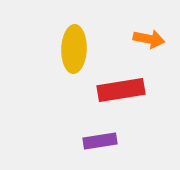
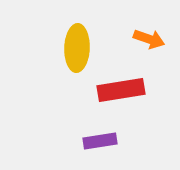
orange arrow: rotated 8 degrees clockwise
yellow ellipse: moved 3 px right, 1 px up
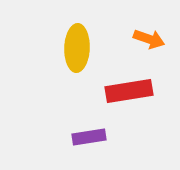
red rectangle: moved 8 px right, 1 px down
purple rectangle: moved 11 px left, 4 px up
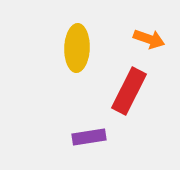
red rectangle: rotated 54 degrees counterclockwise
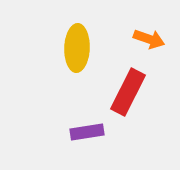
red rectangle: moved 1 px left, 1 px down
purple rectangle: moved 2 px left, 5 px up
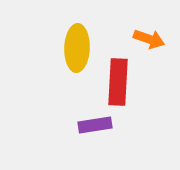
red rectangle: moved 10 px left, 10 px up; rotated 24 degrees counterclockwise
purple rectangle: moved 8 px right, 7 px up
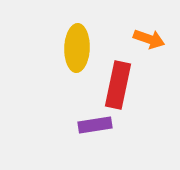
red rectangle: moved 3 px down; rotated 9 degrees clockwise
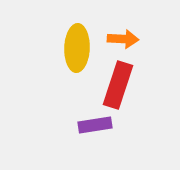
orange arrow: moved 26 px left; rotated 16 degrees counterclockwise
red rectangle: rotated 6 degrees clockwise
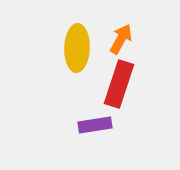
orange arrow: moved 2 px left; rotated 64 degrees counterclockwise
red rectangle: moved 1 px right, 1 px up
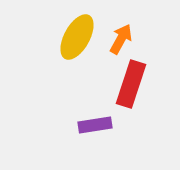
yellow ellipse: moved 11 px up; rotated 27 degrees clockwise
red rectangle: moved 12 px right
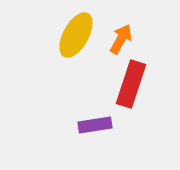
yellow ellipse: moved 1 px left, 2 px up
